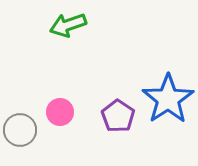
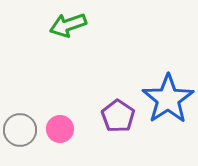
pink circle: moved 17 px down
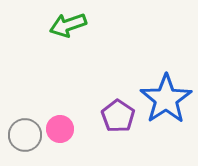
blue star: moved 2 px left
gray circle: moved 5 px right, 5 px down
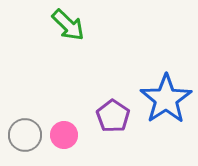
green arrow: rotated 117 degrees counterclockwise
purple pentagon: moved 5 px left
pink circle: moved 4 px right, 6 px down
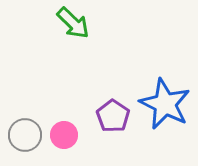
green arrow: moved 5 px right, 2 px up
blue star: moved 1 px left, 5 px down; rotated 12 degrees counterclockwise
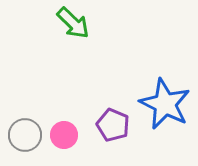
purple pentagon: moved 9 px down; rotated 12 degrees counterclockwise
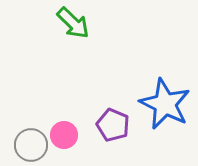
gray circle: moved 6 px right, 10 px down
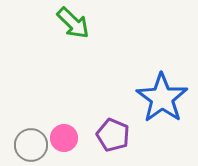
blue star: moved 3 px left, 6 px up; rotated 9 degrees clockwise
purple pentagon: moved 10 px down
pink circle: moved 3 px down
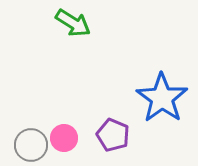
green arrow: rotated 12 degrees counterclockwise
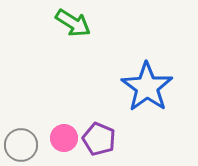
blue star: moved 15 px left, 11 px up
purple pentagon: moved 14 px left, 4 px down
gray circle: moved 10 px left
